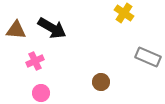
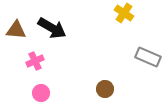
brown circle: moved 4 px right, 7 px down
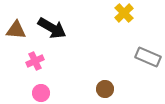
yellow cross: rotated 12 degrees clockwise
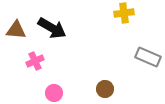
yellow cross: rotated 36 degrees clockwise
pink circle: moved 13 px right
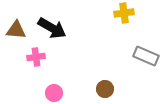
gray rectangle: moved 2 px left, 1 px up
pink cross: moved 1 px right, 4 px up; rotated 18 degrees clockwise
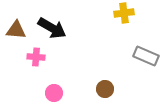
pink cross: rotated 12 degrees clockwise
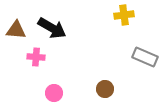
yellow cross: moved 2 px down
gray rectangle: moved 1 px left, 1 px down
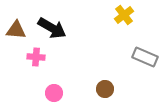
yellow cross: rotated 30 degrees counterclockwise
